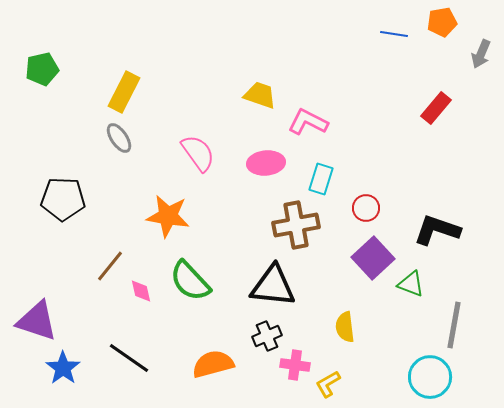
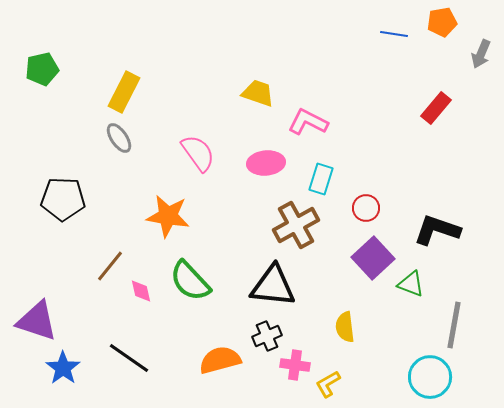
yellow trapezoid: moved 2 px left, 2 px up
brown cross: rotated 18 degrees counterclockwise
orange semicircle: moved 7 px right, 4 px up
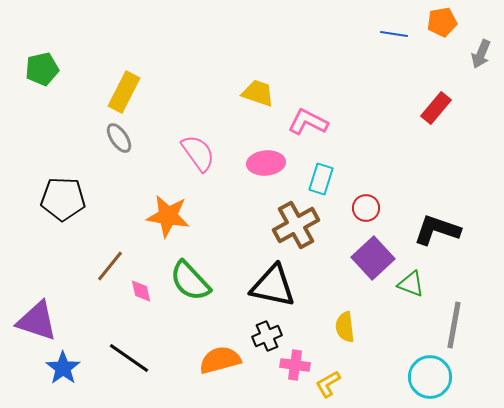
black triangle: rotated 6 degrees clockwise
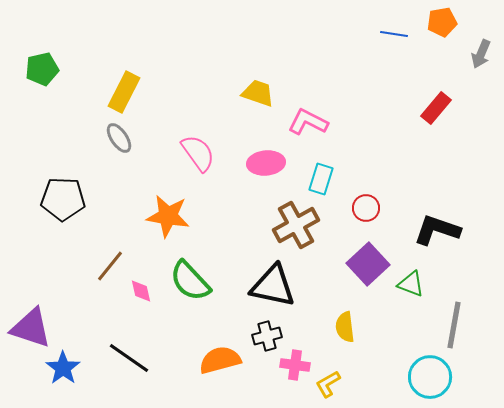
purple square: moved 5 px left, 6 px down
purple triangle: moved 6 px left, 7 px down
black cross: rotated 8 degrees clockwise
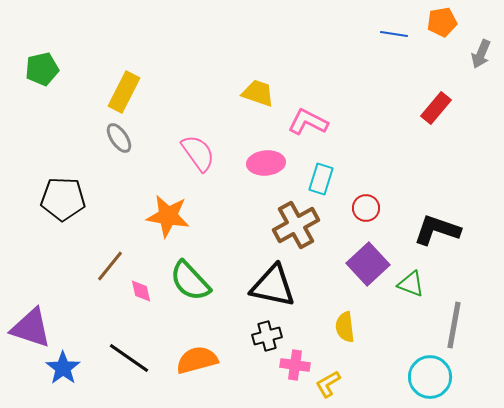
orange semicircle: moved 23 px left
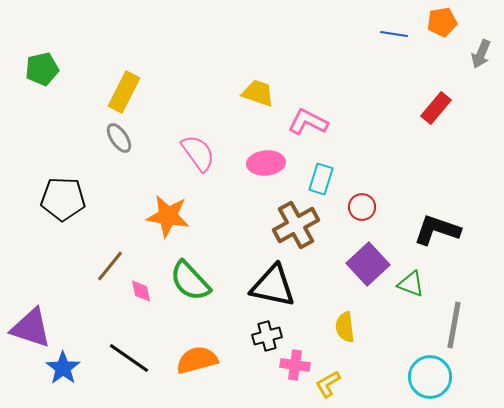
red circle: moved 4 px left, 1 px up
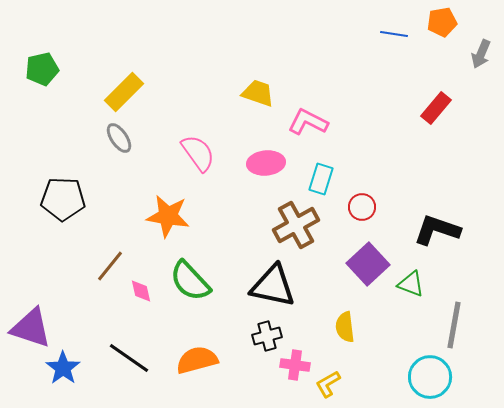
yellow rectangle: rotated 18 degrees clockwise
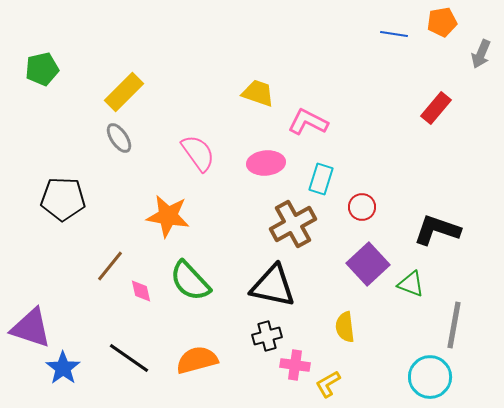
brown cross: moved 3 px left, 1 px up
